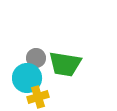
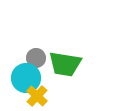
cyan circle: moved 1 px left
yellow cross: moved 1 px left, 1 px up; rotated 30 degrees counterclockwise
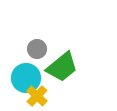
gray circle: moved 1 px right, 9 px up
green trapezoid: moved 3 px left, 3 px down; rotated 48 degrees counterclockwise
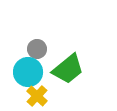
green trapezoid: moved 6 px right, 2 px down
cyan circle: moved 2 px right, 6 px up
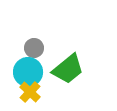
gray circle: moved 3 px left, 1 px up
yellow cross: moved 7 px left, 4 px up
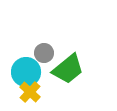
gray circle: moved 10 px right, 5 px down
cyan circle: moved 2 px left
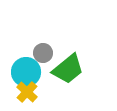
gray circle: moved 1 px left
yellow cross: moved 3 px left
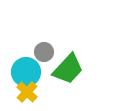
gray circle: moved 1 px right, 1 px up
green trapezoid: rotated 8 degrees counterclockwise
